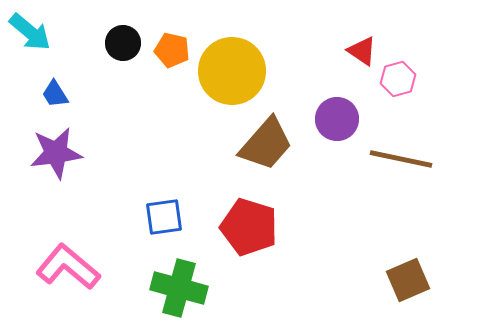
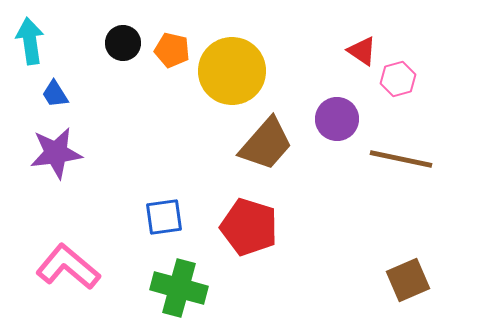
cyan arrow: moved 9 px down; rotated 138 degrees counterclockwise
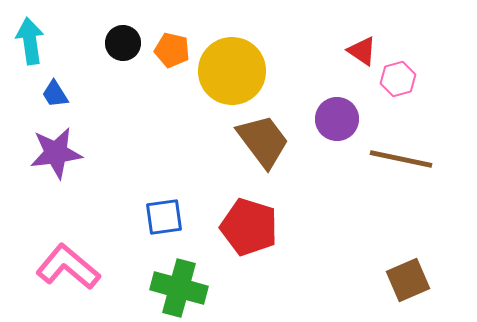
brown trapezoid: moved 3 px left, 3 px up; rotated 78 degrees counterclockwise
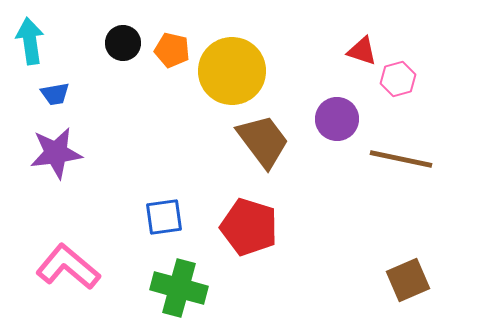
red triangle: rotated 16 degrees counterclockwise
blue trapezoid: rotated 68 degrees counterclockwise
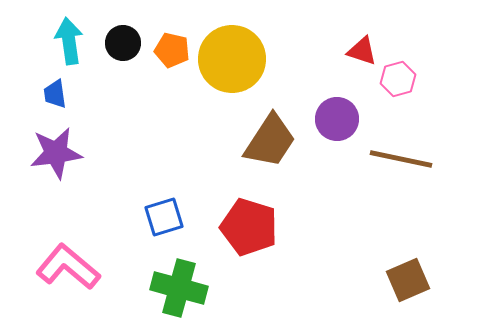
cyan arrow: moved 39 px right
yellow circle: moved 12 px up
blue trapezoid: rotated 92 degrees clockwise
brown trapezoid: moved 7 px right; rotated 70 degrees clockwise
blue square: rotated 9 degrees counterclockwise
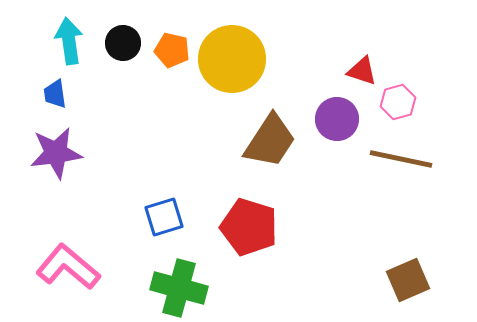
red triangle: moved 20 px down
pink hexagon: moved 23 px down
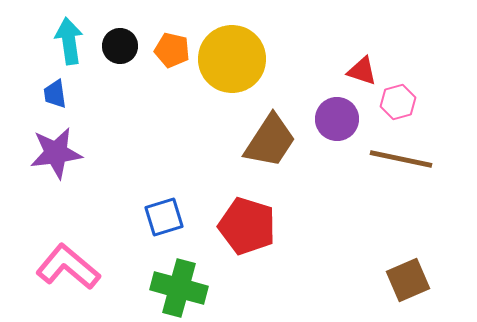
black circle: moved 3 px left, 3 px down
red pentagon: moved 2 px left, 1 px up
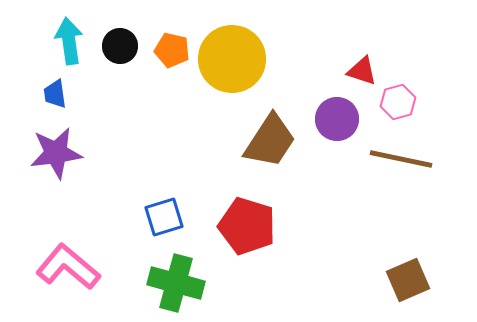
green cross: moved 3 px left, 5 px up
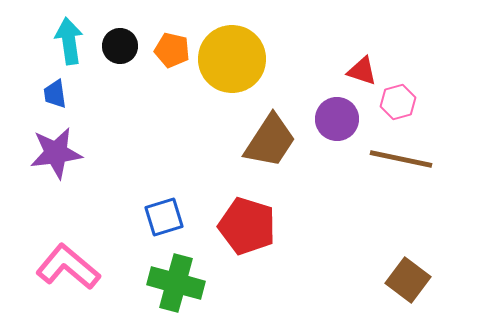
brown square: rotated 30 degrees counterclockwise
